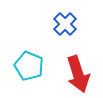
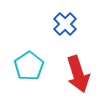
cyan pentagon: rotated 16 degrees clockwise
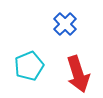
cyan pentagon: rotated 12 degrees clockwise
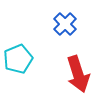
cyan pentagon: moved 11 px left, 7 px up
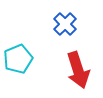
red arrow: moved 4 px up
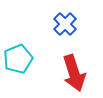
red arrow: moved 4 px left, 3 px down
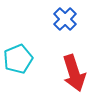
blue cross: moved 5 px up
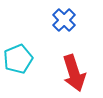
blue cross: moved 1 px left, 1 px down
